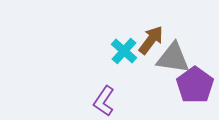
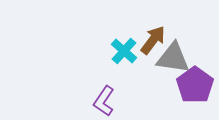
brown arrow: moved 2 px right
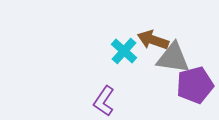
brown arrow: rotated 108 degrees counterclockwise
purple pentagon: rotated 21 degrees clockwise
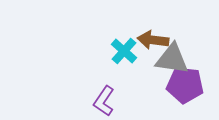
brown arrow: rotated 12 degrees counterclockwise
gray triangle: moved 1 px left, 1 px down
purple pentagon: moved 10 px left; rotated 21 degrees clockwise
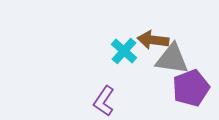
purple pentagon: moved 6 px right, 3 px down; rotated 27 degrees counterclockwise
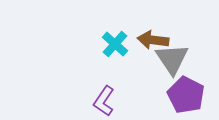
cyan cross: moved 9 px left, 7 px up
gray triangle: rotated 48 degrees clockwise
purple pentagon: moved 5 px left, 7 px down; rotated 24 degrees counterclockwise
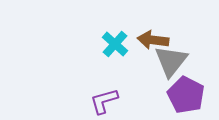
gray triangle: moved 1 px left, 2 px down; rotated 12 degrees clockwise
purple L-shape: rotated 40 degrees clockwise
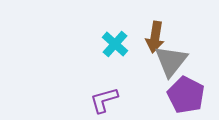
brown arrow: moved 2 px right, 3 px up; rotated 88 degrees counterclockwise
purple L-shape: moved 1 px up
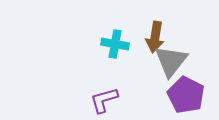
cyan cross: rotated 32 degrees counterclockwise
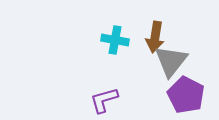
cyan cross: moved 4 px up
